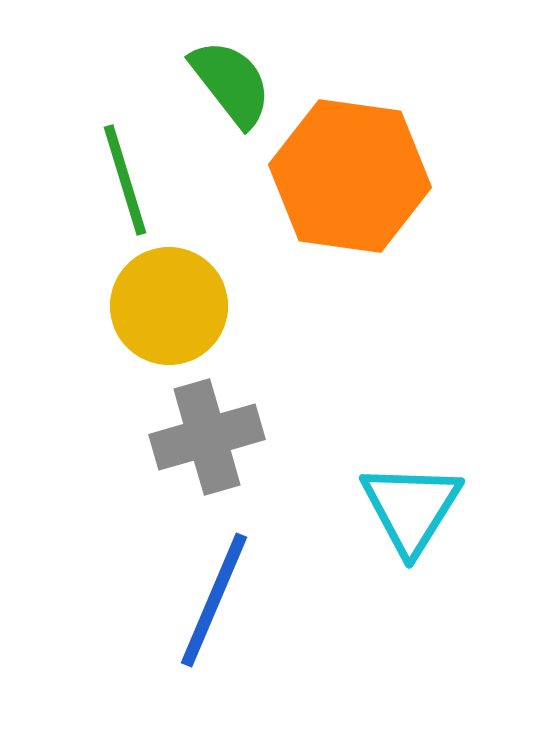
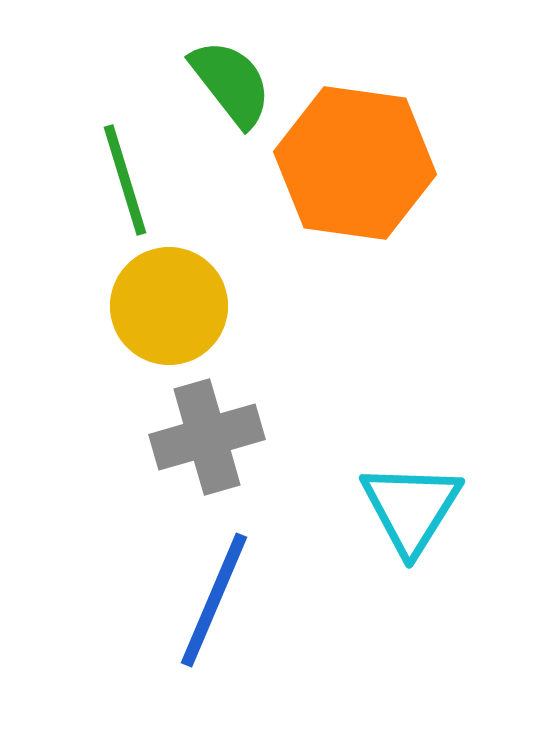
orange hexagon: moved 5 px right, 13 px up
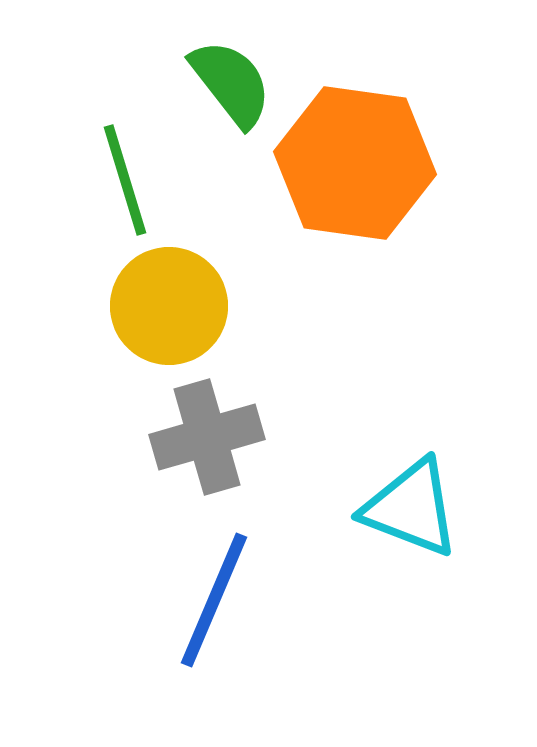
cyan triangle: rotated 41 degrees counterclockwise
